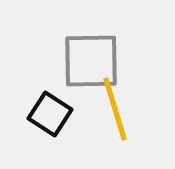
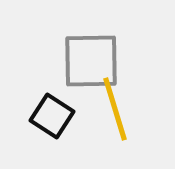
black square: moved 2 px right, 2 px down
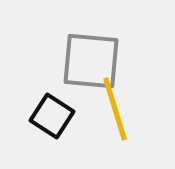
gray square: rotated 6 degrees clockwise
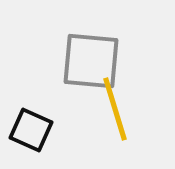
black square: moved 21 px left, 14 px down; rotated 9 degrees counterclockwise
